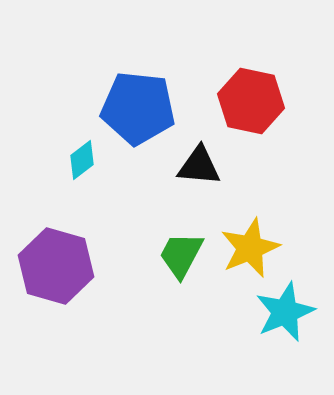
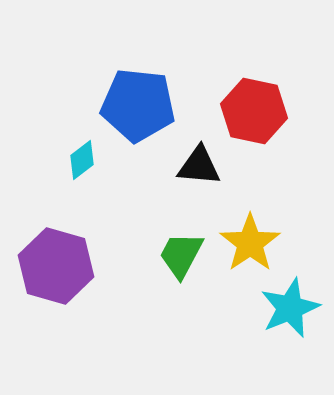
red hexagon: moved 3 px right, 10 px down
blue pentagon: moved 3 px up
yellow star: moved 5 px up; rotated 12 degrees counterclockwise
cyan star: moved 5 px right, 4 px up
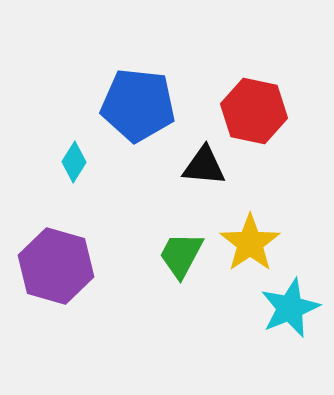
cyan diamond: moved 8 px left, 2 px down; rotated 21 degrees counterclockwise
black triangle: moved 5 px right
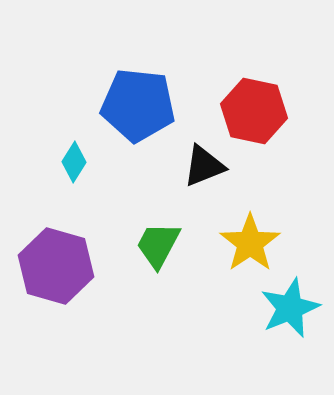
black triangle: rotated 27 degrees counterclockwise
green trapezoid: moved 23 px left, 10 px up
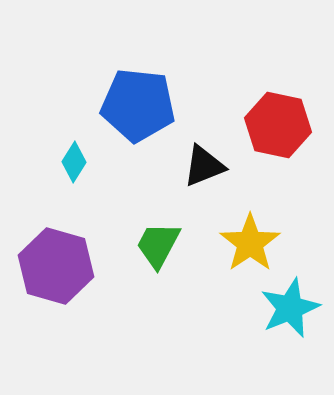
red hexagon: moved 24 px right, 14 px down
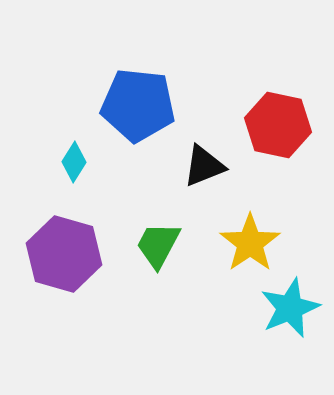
purple hexagon: moved 8 px right, 12 px up
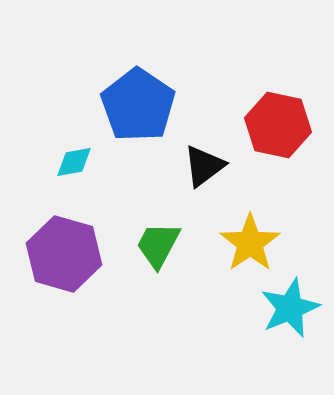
blue pentagon: rotated 28 degrees clockwise
cyan diamond: rotated 48 degrees clockwise
black triangle: rotated 15 degrees counterclockwise
